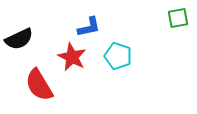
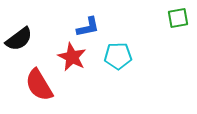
blue L-shape: moved 1 px left
black semicircle: rotated 12 degrees counterclockwise
cyan pentagon: rotated 20 degrees counterclockwise
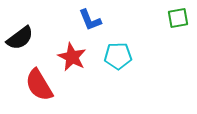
blue L-shape: moved 2 px right, 7 px up; rotated 80 degrees clockwise
black semicircle: moved 1 px right, 1 px up
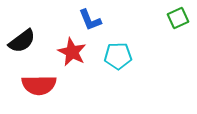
green square: rotated 15 degrees counterclockwise
black semicircle: moved 2 px right, 3 px down
red star: moved 5 px up
red semicircle: rotated 60 degrees counterclockwise
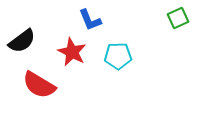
red semicircle: rotated 32 degrees clockwise
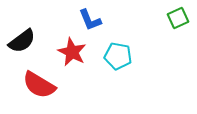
cyan pentagon: rotated 12 degrees clockwise
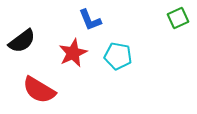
red star: moved 1 px right, 1 px down; rotated 20 degrees clockwise
red semicircle: moved 5 px down
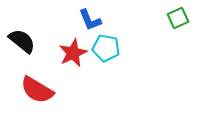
black semicircle: rotated 104 degrees counterclockwise
cyan pentagon: moved 12 px left, 8 px up
red semicircle: moved 2 px left
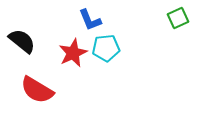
cyan pentagon: rotated 16 degrees counterclockwise
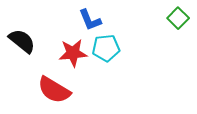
green square: rotated 20 degrees counterclockwise
red star: rotated 20 degrees clockwise
red semicircle: moved 17 px right
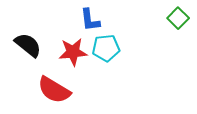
blue L-shape: rotated 15 degrees clockwise
black semicircle: moved 6 px right, 4 px down
red star: moved 1 px up
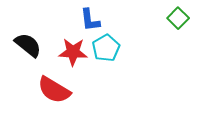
cyan pentagon: rotated 24 degrees counterclockwise
red star: rotated 8 degrees clockwise
